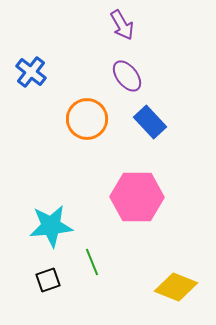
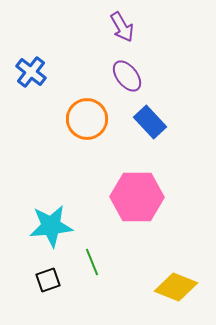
purple arrow: moved 2 px down
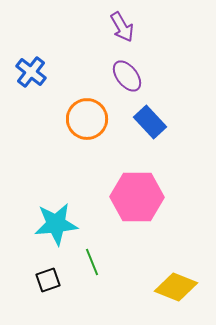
cyan star: moved 5 px right, 2 px up
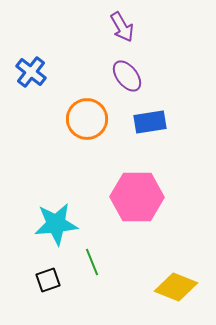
blue rectangle: rotated 56 degrees counterclockwise
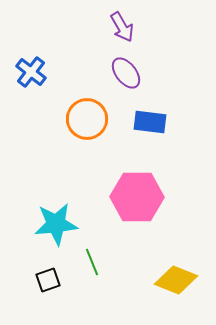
purple ellipse: moved 1 px left, 3 px up
blue rectangle: rotated 16 degrees clockwise
yellow diamond: moved 7 px up
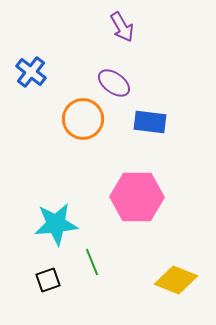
purple ellipse: moved 12 px left, 10 px down; rotated 16 degrees counterclockwise
orange circle: moved 4 px left
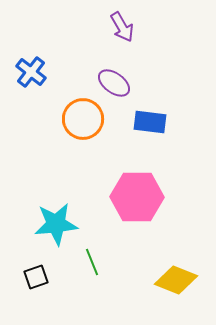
black square: moved 12 px left, 3 px up
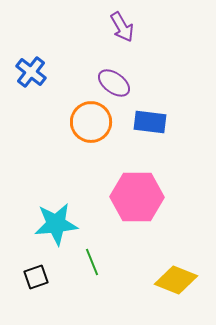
orange circle: moved 8 px right, 3 px down
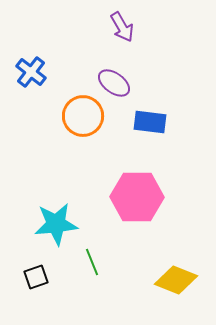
orange circle: moved 8 px left, 6 px up
